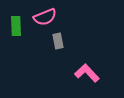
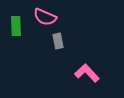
pink semicircle: rotated 45 degrees clockwise
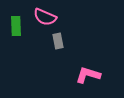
pink L-shape: moved 1 px right, 2 px down; rotated 30 degrees counterclockwise
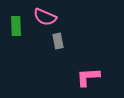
pink L-shape: moved 2 px down; rotated 20 degrees counterclockwise
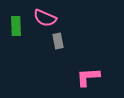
pink semicircle: moved 1 px down
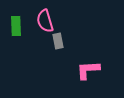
pink semicircle: moved 3 px down; rotated 50 degrees clockwise
pink L-shape: moved 7 px up
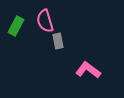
green rectangle: rotated 30 degrees clockwise
pink L-shape: rotated 40 degrees clockwise
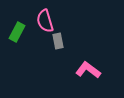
green rectangle: moved 1 px right, 6 px down
